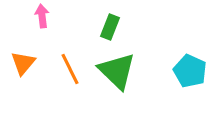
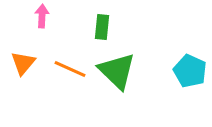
pink arrow: rotated 10 degrees clockwise
green rectangle: moved 8 px left; rotated 15 degrees counterclockwise
orange line: rotated 40 degrees counterclockwise
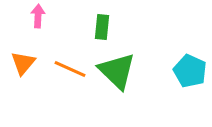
pink arrow: moved 4 px left
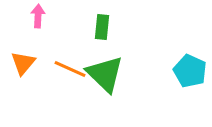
green triangle: moved 12 px left, 3 px down
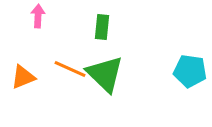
orange triangle: moved 14 px down; rotated 28 degrees clockwise
cyan pentagon: rotated 16 degrees counterclockwise
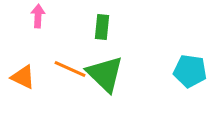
orange triangle: rotated 48 degrees clockwise
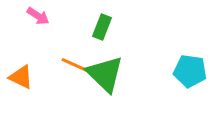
pink arrow: rotated 120 degrees clockwise
green rectangle: rotated 15 degrees clockwise
orange line: moved 7 px right, 3 px up
orange triangle: moved 2 px left
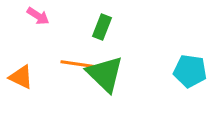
orange line: moved 2 px up; rotated 16 degrees counterclockwise
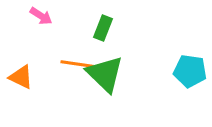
pink arrow: moved 3 px right
green rectangle: moved 1 px right, 1 px down
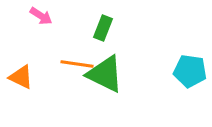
green triangle: rotated 18 degrees counterclockwise
